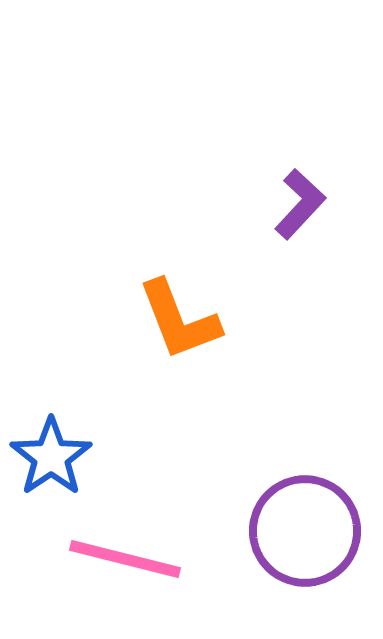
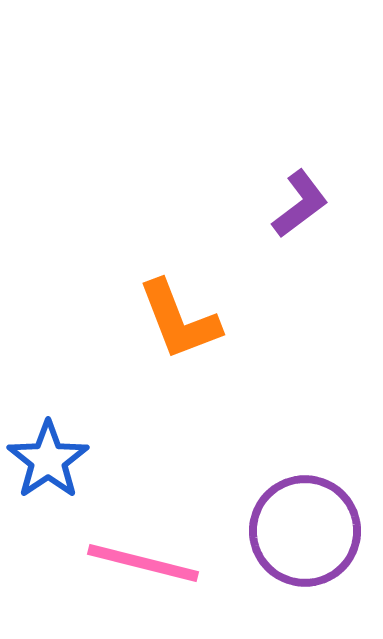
purple L-shape: rotated 10 degrees clockwise
blue star: moved 3 px left, 3 px down
pink line: moved 18 px right, 4 px down
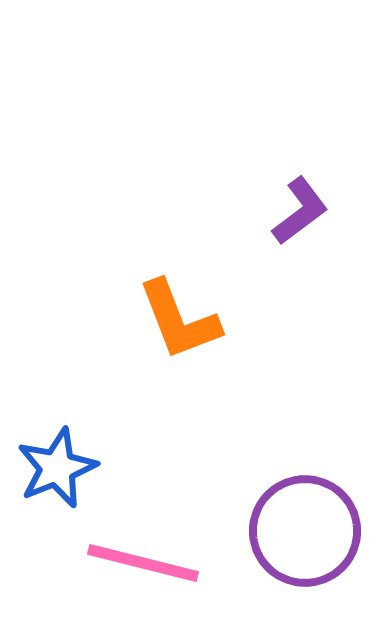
purple L-shape: moved 7 px down
blue star: moved 9 px right, 8 px down; rotated 12 degrees clockwise
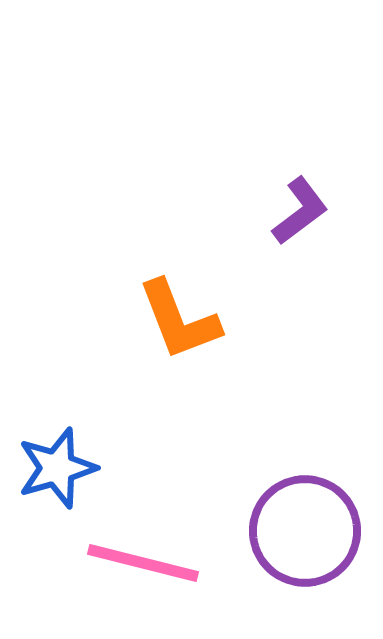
blue star: rotated 6 degrees clockwise
